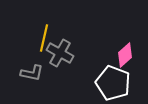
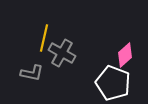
gray cross: moved 2 px right
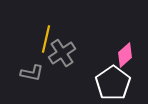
yellow line: moved 2 px right, 1 px down
gray cross: rotated 28 degrees clockwise
white pentagon: rotated 16 degrees clockwise
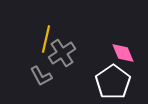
pink diamond: moved 2 px left, 2 px up; rotated 70 degrees counterclockwise
gray L-shape: moved 9 px right, 3 px down; rotated 50 degrees clockwise
white pentagon: moved 1 px up
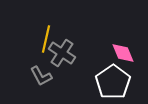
gray cross: rotated 24 degrees counterclockwise
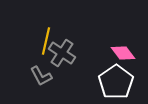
yellow line: moved 2 px down
pink diamond: rotated 15 degrees counterclockwise
white pentagon: moved 3 px right
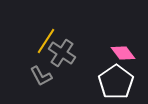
yellow line: rotated 20 degrees clockwise
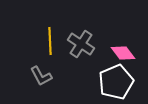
yellow line: moved 4 px right; rotated 36 degrees counterclockwise
gray cross: moved 19 px right, 9 px up
white pentagon: rotated 12 degrees clockwise
